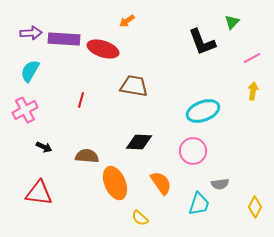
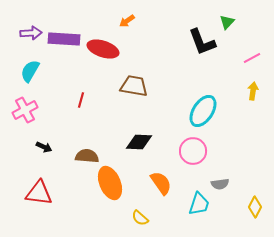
green triangle: moved 5 px left
cyan ellipse: rotated 36 degrees counterclockwise
orange ellipse: moved 5 px left
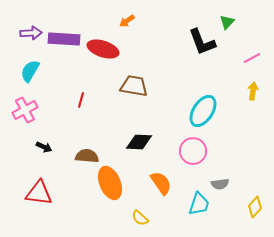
yellow diamond: rotated 15 degrees clockwise
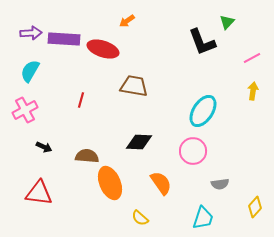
cyan trapezoid: moved 4 px right, 14 px down
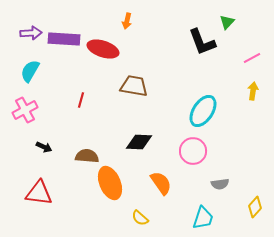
orange arrow: rotated 42 degrees counterclockwise
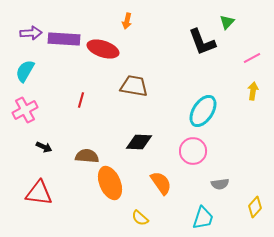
cyan semicircle: moved 5 px left
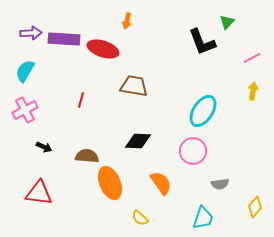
black diamond: moved 1 px left, 1 px up
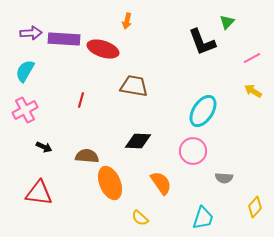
yellow arrow: rotated 66 degrees counterclockwise
gray semicircle: moved 4 px right, 6 px up; rotated 12 degrees clockwise
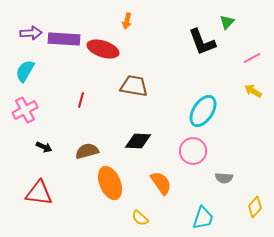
brown semicircle: moved 5 px up; rotated 20 degrees counterclockwise
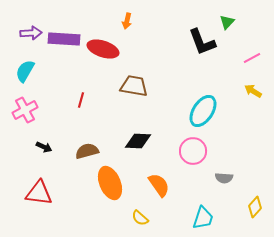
orange semicircle: moved 2 px left, 2 px down
